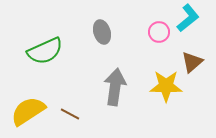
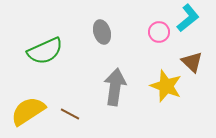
brown triangle: rotated 35 degrees counterclockwise
yellow star: rotated 20 degrees clockwise
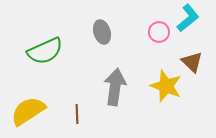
brown line: moved 7 px right; rotated 60 degrees clockwise
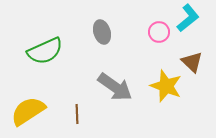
gray arrow: rotated 117 degrees clockwise
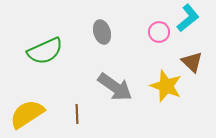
yellow semicircle: moved 1 px left, 3 px down
